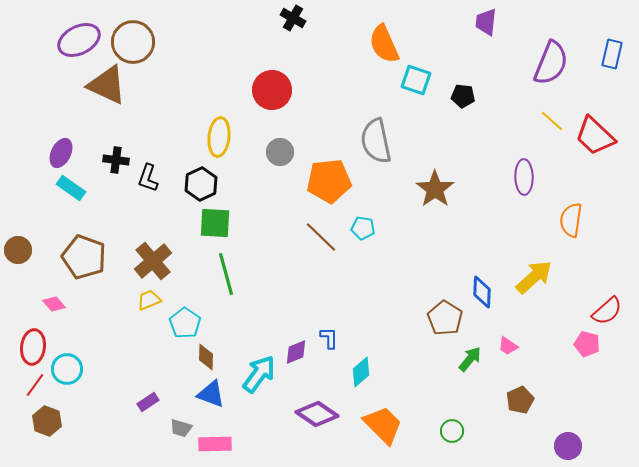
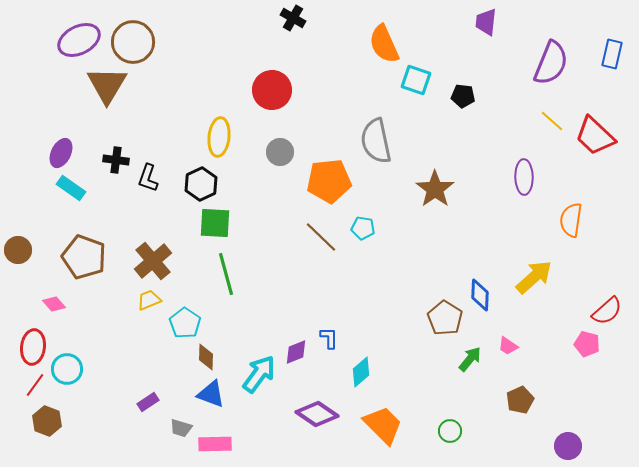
brown triangle at (107, 85): rotated 36 degrees clockwise
blue diamond at (482, 292): moved 2 px left, 3 px down
green circle at (452, 431): moved 2 px left
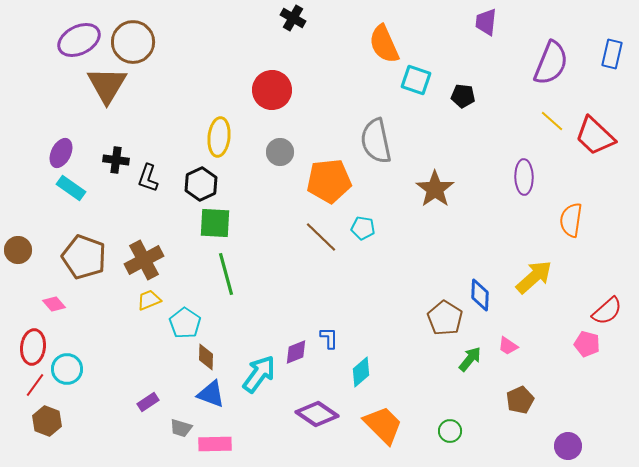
brown cross at (153, 261): moved 9 px left, 1 px up; rotated 12 degrees clockwise
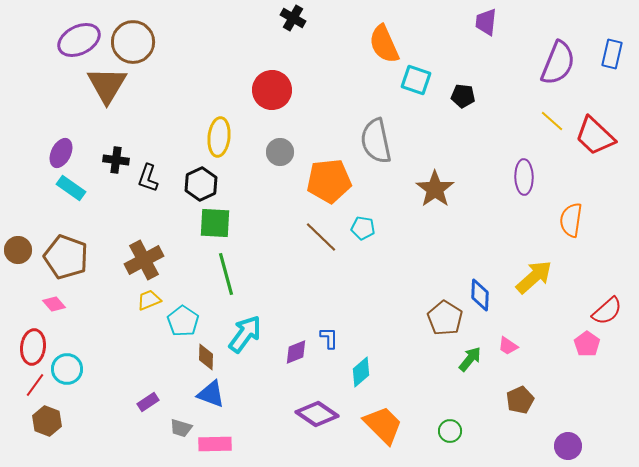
purple semicircle at (551, 63): moved 7 px right
brown pentagon at (84, 257): moved 18 px left
cyan pentagon at (185, 323): moved 2 px left, 2 px up
pink pentagon at (587, 344): rotated 20 degrees clockwise
cyan arrow at (259, 374): moved 14 px left, 40 px up
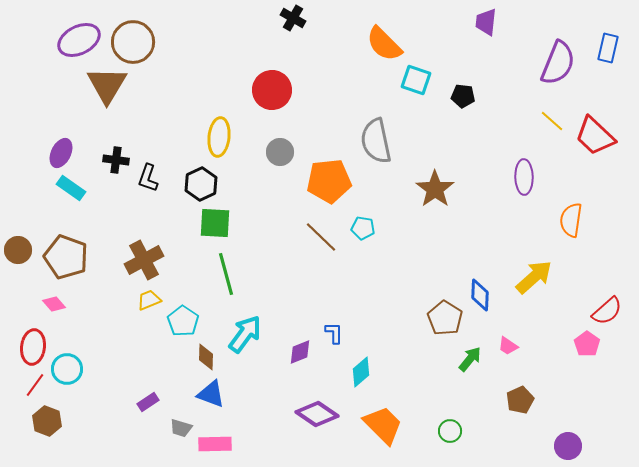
orange semicircle at (384, 44): rotated 21 degrees counterclockwise
blue rectangle at (612, 54): moved 4 px left, 6 px up
blue L-shape at (329, 338): moved 5 px right, 5 px up
purple diamond at (296, 352): moved 4 px right
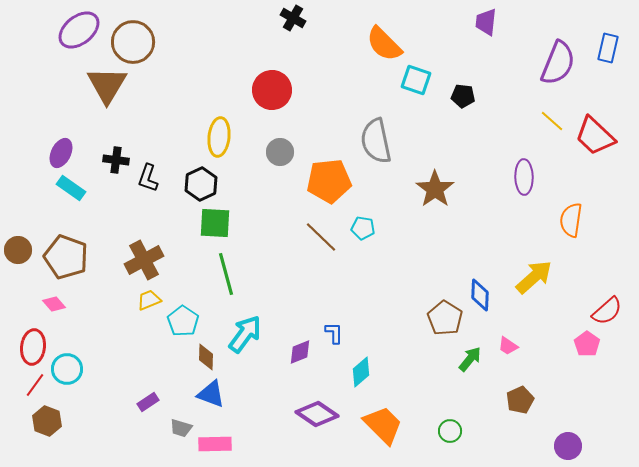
purple ellipse at (79, 40): moved 10 px up; rotated 12 degrees counterclockwise
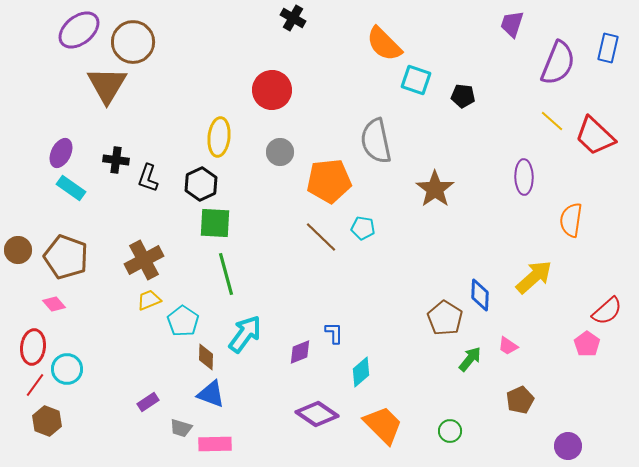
purple trapezoid at (486, 22): moved 26 px right, 2 px down; rotated 12 degrees clockwise
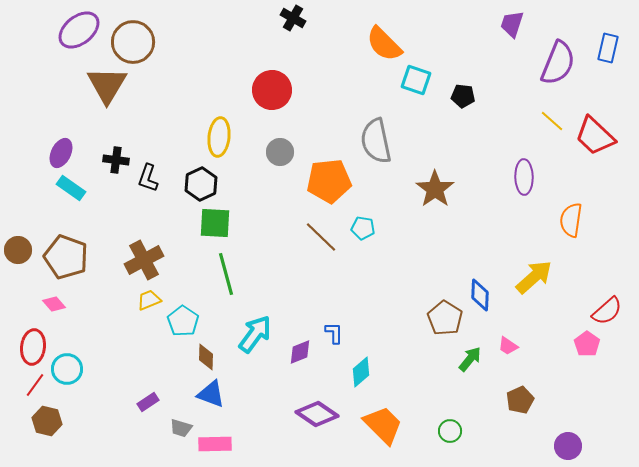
cyan arrow at (245, 334): moved 10 px right
brown hexagon at (47, 421): rotated 8 degrees counterclockwise
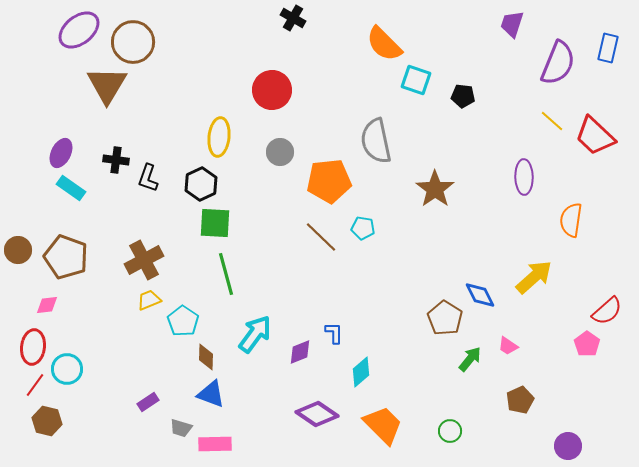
blue diamond at (480, 295): rotated 28 degrees counterclockwise
pink diamond at (54, 304): moved 7 px left, 1 px down; rotated 55 degrees counterclockwise
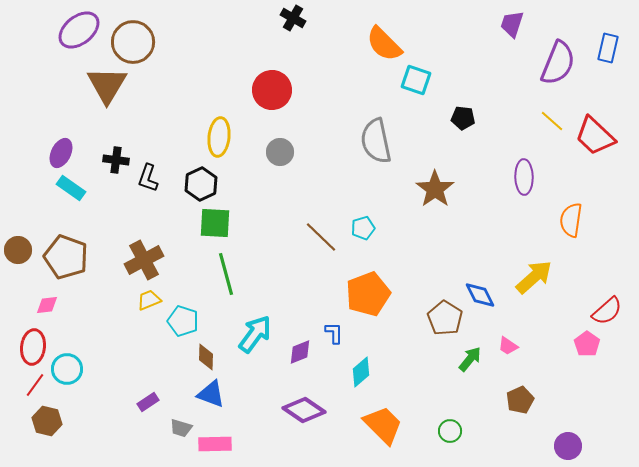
black pentagon at (463, 96): moved 22 px down
orange pentagon at (329, 181): moved 39 px right, 113 px down; rotated 15 degrees counterclockwise
cyan pentagon at (363, 228): rotated 25 degrees counterclockwise
cyan pentagon at (183, 321): rotated 16 degrees counterclockwise
purple diamond at (317, 414): moved 13 px left, 4 px up
